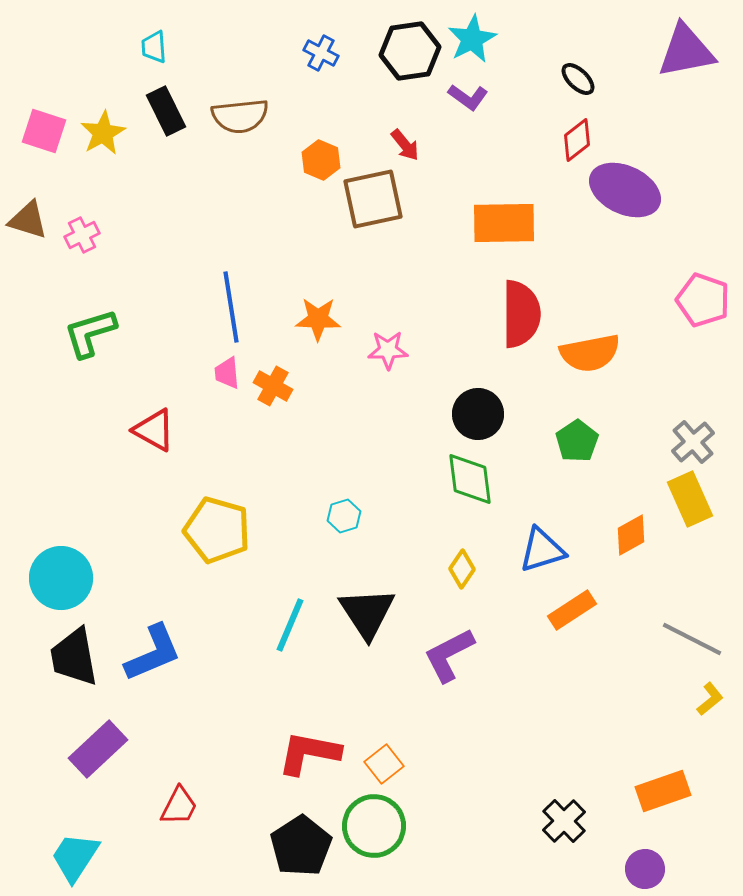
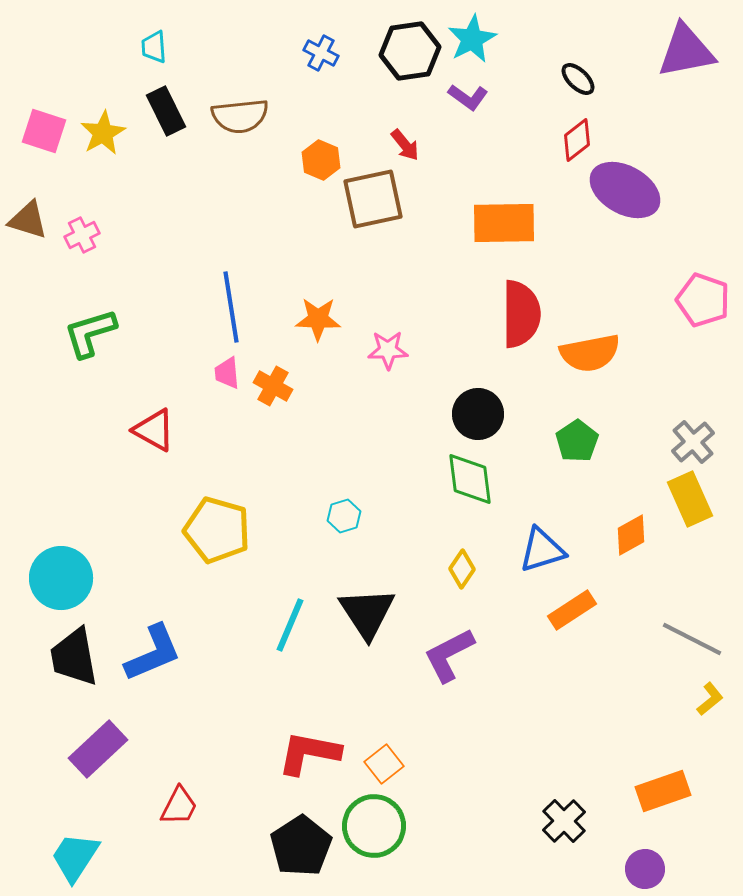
purple ellipse at (625, 190): rotated 4 degrees clockwise
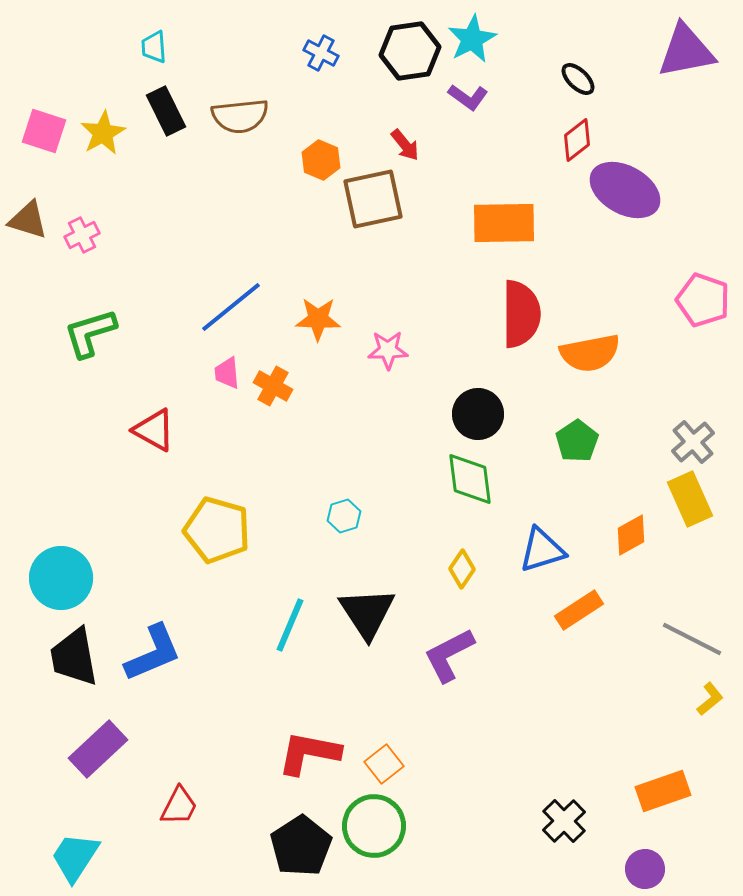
blue line at (231, 307): rotated 60 degrees clockwise
orange rectangle at (572, 610): moved 7 px right
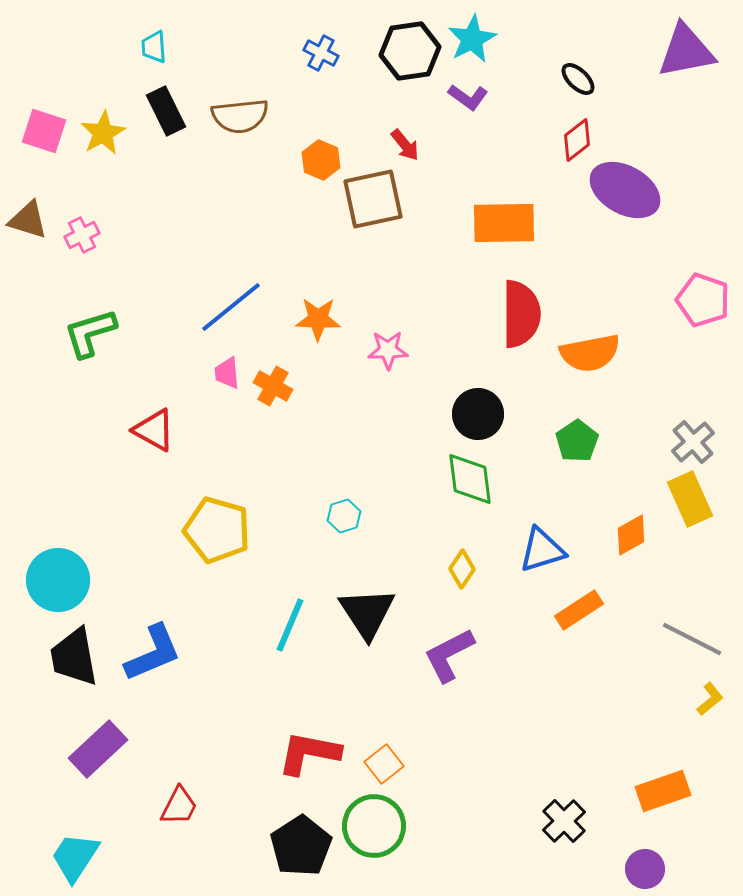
cyan circle at (61, 578): moved 3 px left, 2 px down
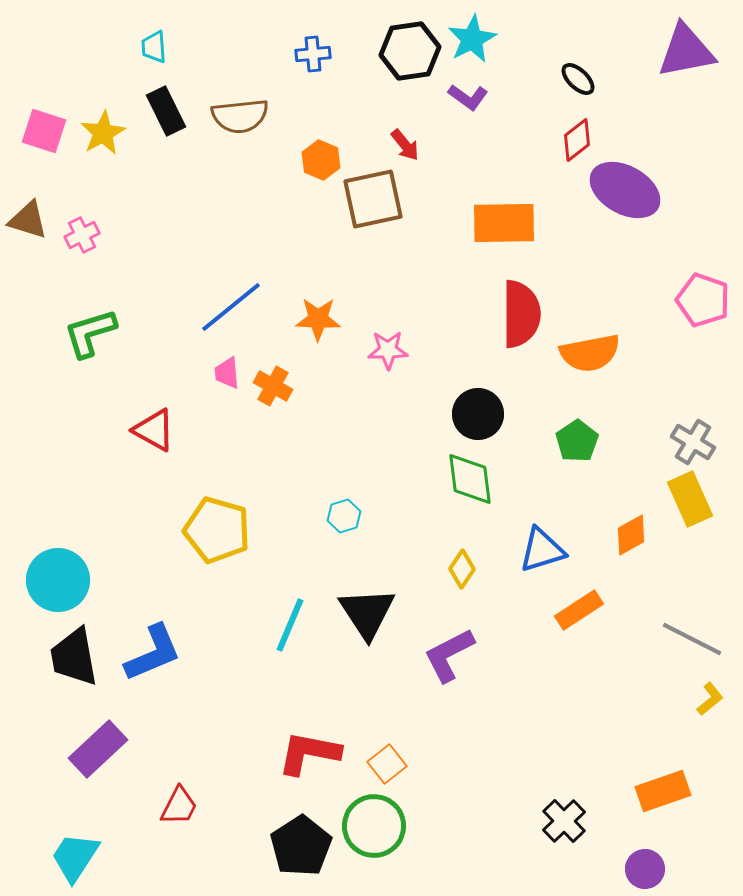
blue cross at (321, 53): moved 8 px left, 1 px down; rotated 32 degrees counterclockwise
gray cross at (693, 442): rotated 18 degrees counterclockwise
orange square at (384, 764): moved 3 px right
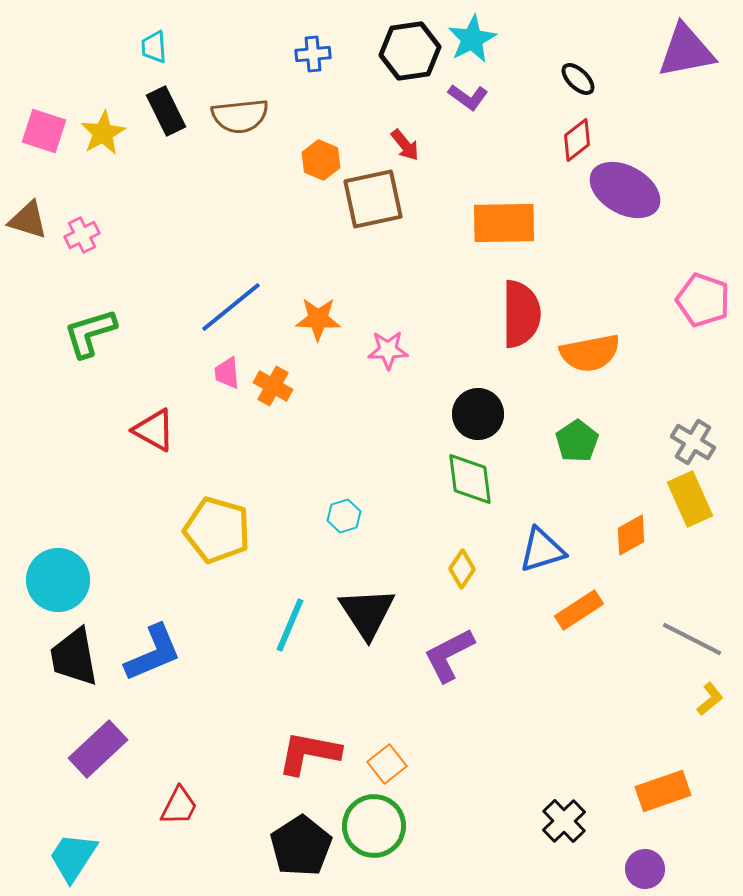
cyan trapezoid at (75, 857): moved 2 px left
